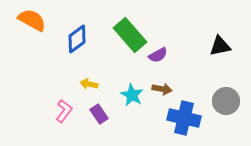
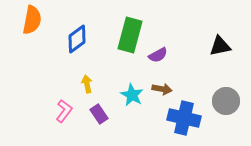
orange semicircle: rotated 72 degrees clockwise
green rectangle: rotated 56 degrees clockwise
yellow arrow: moved 2 px left; rotated 66 degrees clockwise
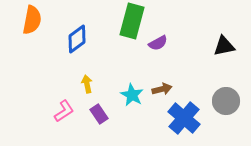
green rectangle: moved 2 px right, 14 px up
black triangle: moved 4 px right
purple semicircle: moved 12 px up
brown arrow: rotated 24 degrees counterclockwise
pink L-shape: rotated 20 degrees clockwise
blue cross: rotated 28 degrees clockwise
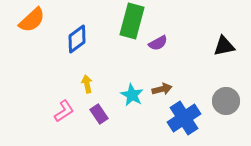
orange semicircle: rotated 36 degrees clockwise
blue cross: rotated 16 degrees clockwise
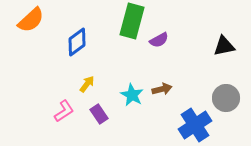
orange semicircle: moved 1 px left
blue diamond: moved 3 px down
purple semicircle: moved 1 px right, 3 px up
yellow arrow: rotated 48 degrees clockwise
gray circle: moved 3 px up
blue cross: moved 11 px right, 7 px down
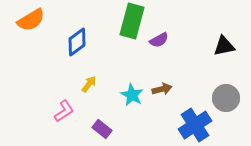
orange semicircle: rotated 12 degrees clockwise
yellow arrow: moved 2 px right
purple rectangle: moved 3 px right, 15 px down; rotated 18 degrees counterclockwise
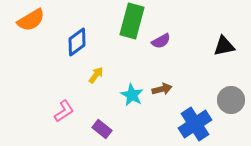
purple semicircle: moved 2 px right, 1 px down
yellow arrow: moved 7 px right, 9 px up
gray circle: moved 5 px right, 2 px down
blue cross: moved 1 px up
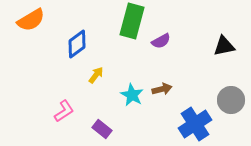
blue diamond: moved 2 px down
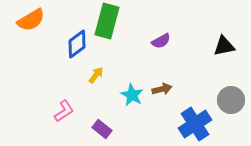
green rectangle: moved 25 px left
